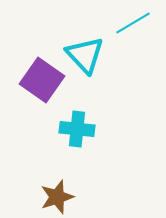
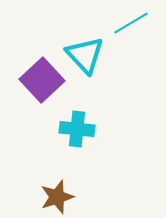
cyan line: moved 2 px left
purple square: rotated 12 degrees clockwise
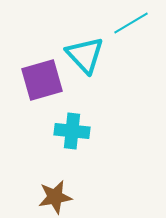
purple square: rotated 27 degrees clockwise
cyan cross: moved 5 px left, 2 px down
brown star: moved 2 px left; rotated 8 degrees clockwise
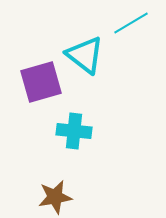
cyan triangle: rotated 9 degrees counterclockwise
purple square: moved 1 px left, 2 px down
cyan cross: moved 2 px right
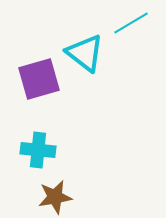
cyan triangle: moved 2 px up
purple square: moved 2 px left, 3 px up
cyan cross: moved 36 px left, 19 px down
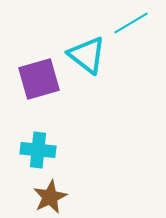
cyan triangle: moved 2 px right, 2 px down
brown star: moved 5 px left; rotated 16 degrees counterclockwise
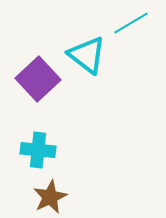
purple square: moved 1 px left; rotated 27 degrees counterclockwise
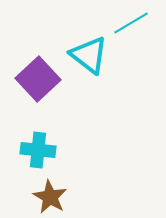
cyan triangle: moved 2 px right
brown star: rotated 16 degrees counterclockwise
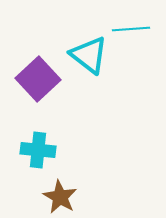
cyan line: moved 6 px down; rotated 27 degrees clockwise
brown star: moved 10 px right
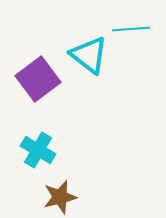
purple square: rotated 6 degrees clockwise
cyan cross: rotated 24 degrees clockwise
brown star: rotated 28 degrees clockwise
